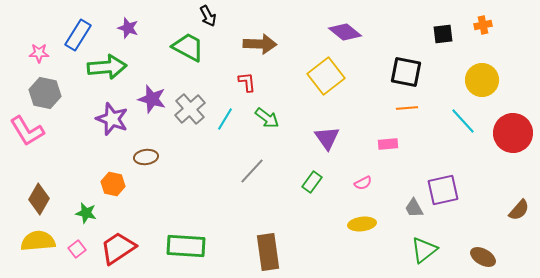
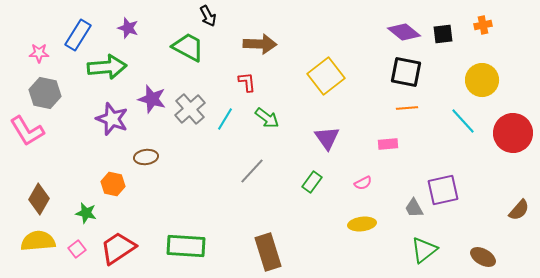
purple diamond at (345, 32): moved 59 px right
brown rectangle at (268, 252): rotated 9 degrees counterclockwise
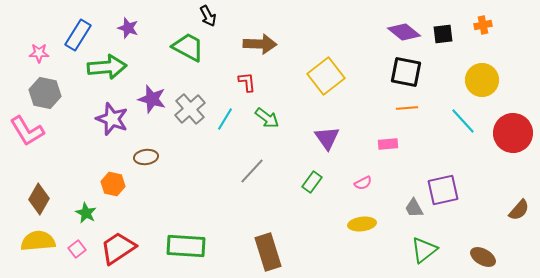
green star at (86, 213): rotated 15 degrees clockwise
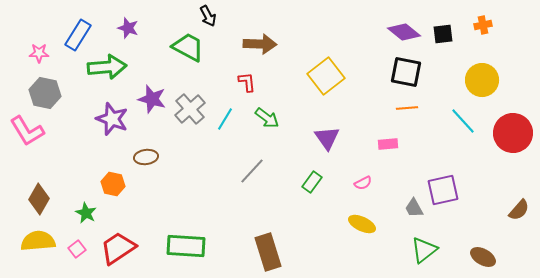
yellow ellipse at (362, 224): rotated 32 degrees clockwise
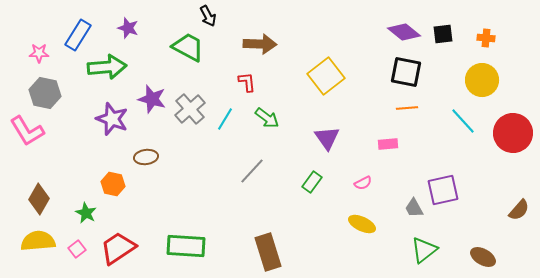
orange cross at (483, 25): moved 3 px right, 13 px down; rotated 18 degrees clockwise
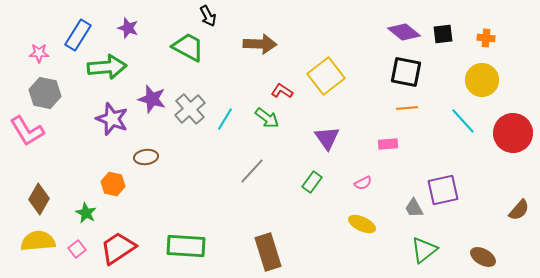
red L-shape at (247, 82): moved 35 px right, 9 px down; rotated 50 degrees counterclockwise
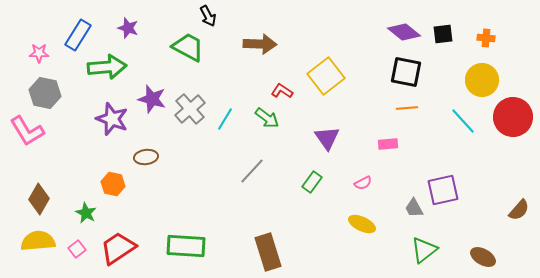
red circle at (513, 133): moved 16 px up
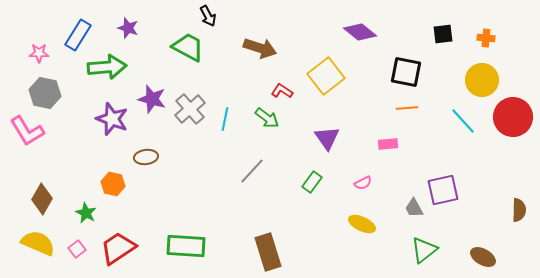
purple diamond at (404, 32): moved 44 px left
brown arrow at (260, 44): moved 4 px down; rotated 16 degrees clockwise
cyan line at (225, 119): rotated 20 degrees counterclockwise
brown diamond at (39, 199): moved 3 px right
brown semicircle at (519, 210): rotated 40 degrees counterclockwise
yellow semicircle at (38, 241): moved 2 px down; rotated 28 degrees clockwise
